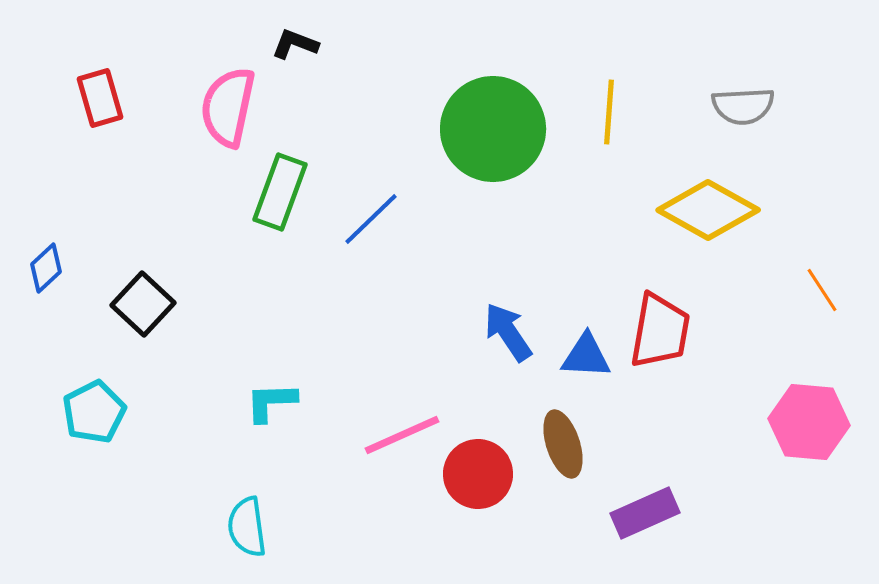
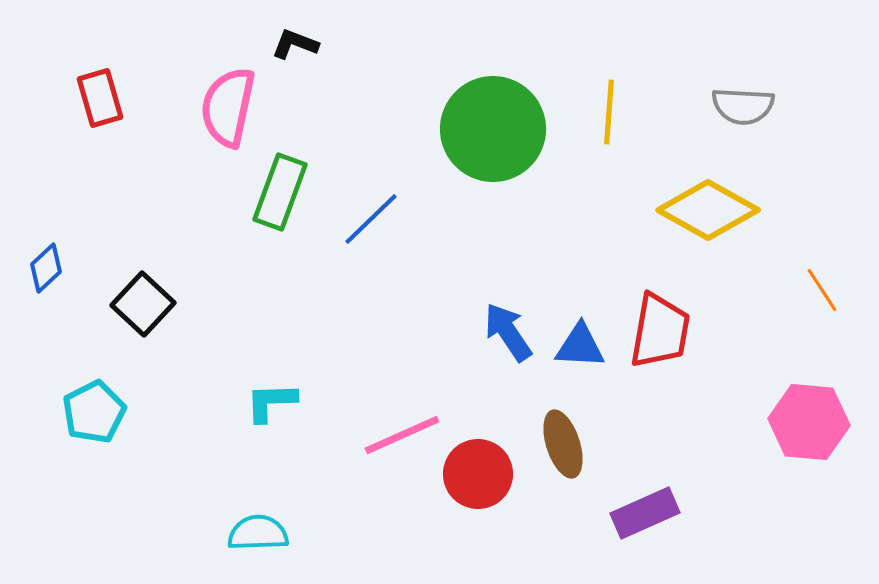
gray semicircle: rotated 6 degrees clockwise
blue triangle: moved 6 px left, 10 px up
cyan semicircle: moved 11 px right, 6 px down; rotated 96 degrees clockwise
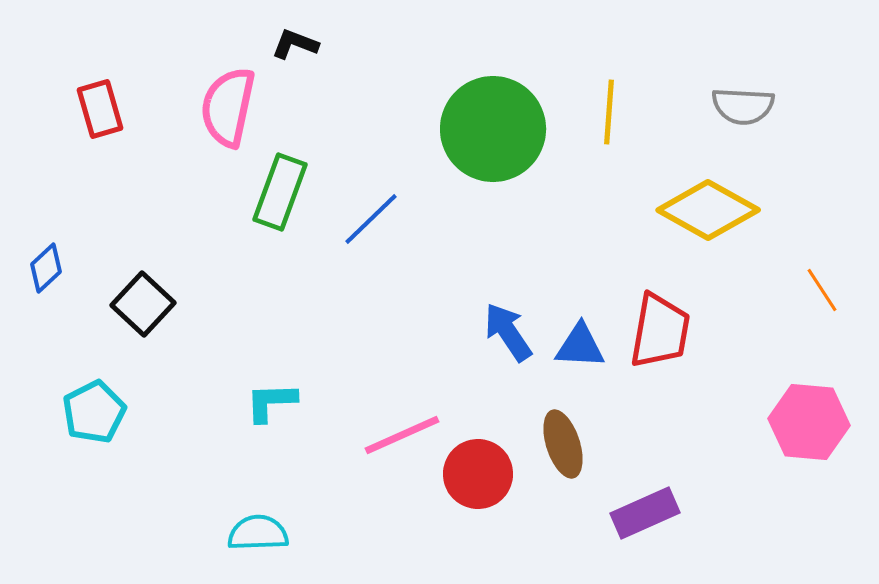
red rectangle: moved 11 px down
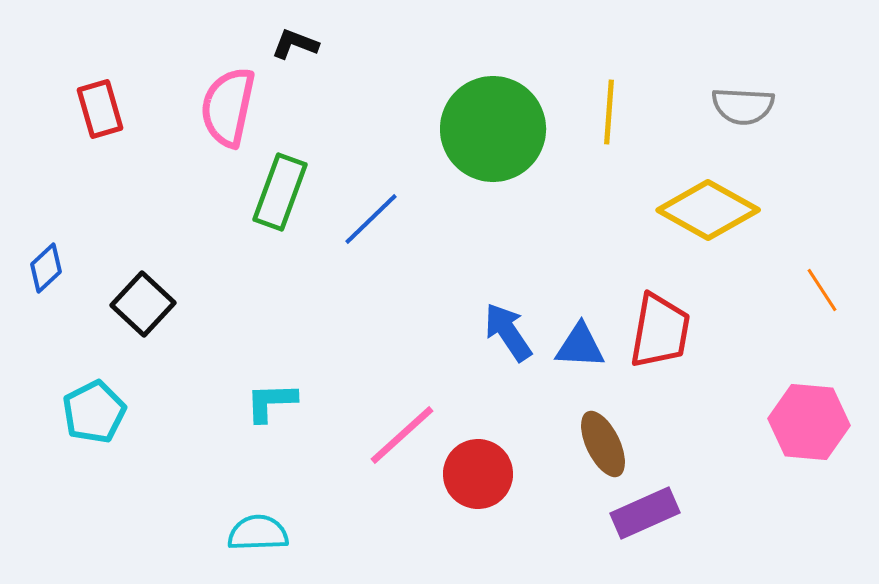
pink line: rotated 18 degrees counterclockwise
brown ellipse: moved 40 px right; rotated 8 degrees counterclockwise
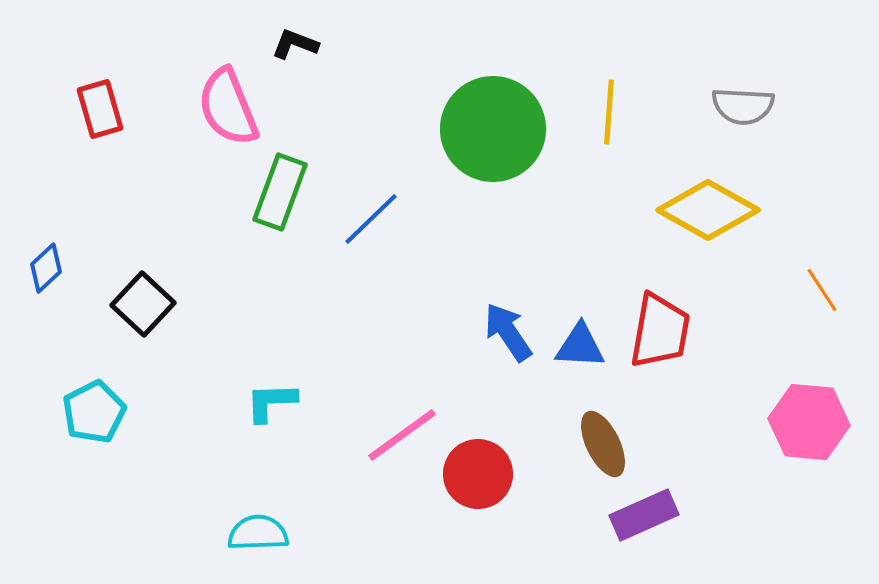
pink semicircle: rotated 34 degrees counterclockwise
pink line: rotated 6 degrees clockwise
purple rectangle: moved 1 px left, 2 px down
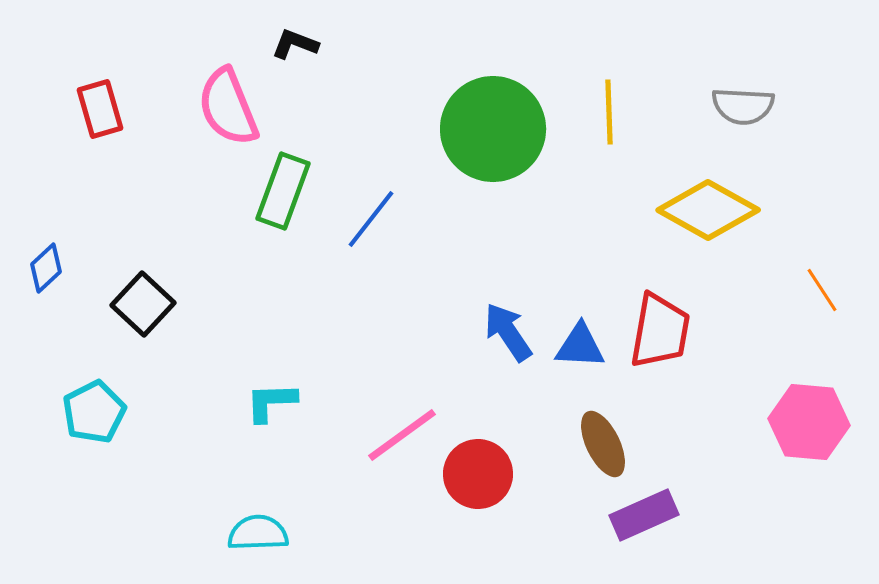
yellow line: rotated 6 degrees counterclockwise
green rectangle: moved 3 px right, 1 px up
blue line: rotated 8 degrees counterclockwise
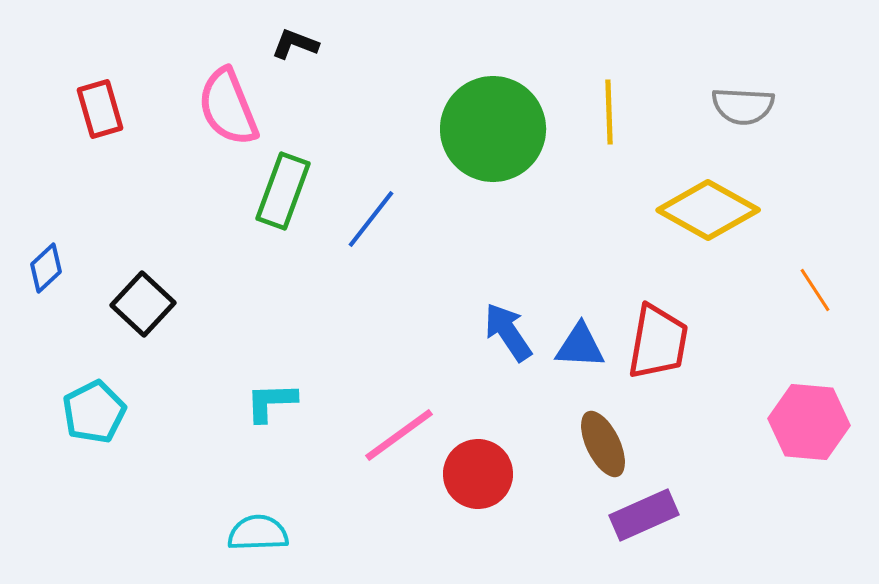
orange line: moved 7 px left
red trapezoid: moved 2 px left, 11 px down
pink line: moved 3 px left
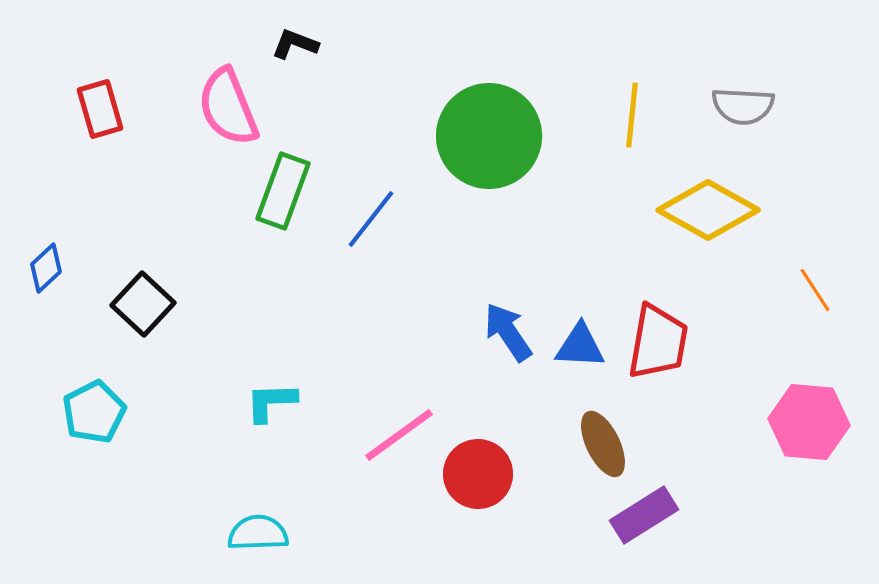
yellow line: moved 23 px right, 3 px down; rotated 8 degrees clockwise
green circle: moved 4 px left, 7 px down
purple rectangle: rotated 8 degrees counterclockwise
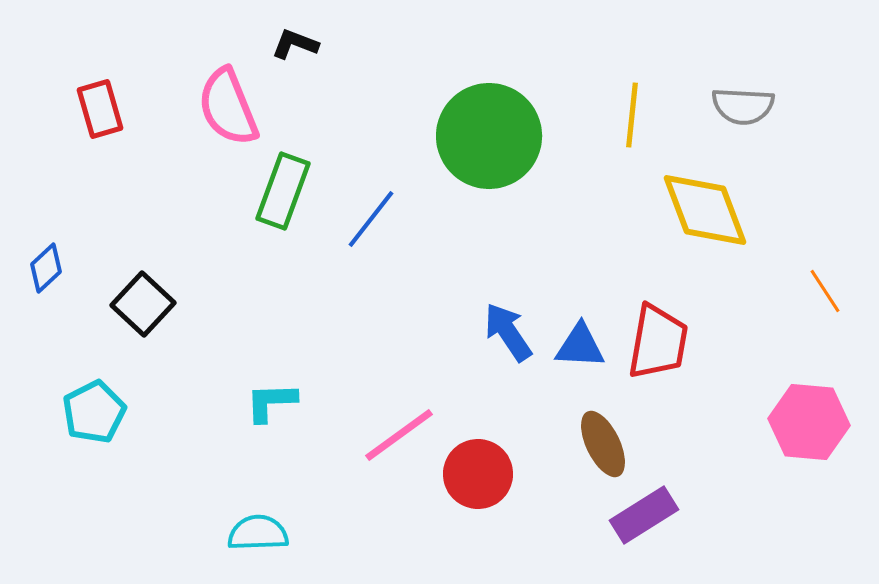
yellow diamond: moved 3 px left; rotated 40 degrees clockwise
orange line: moved 10 px right, 1 px down
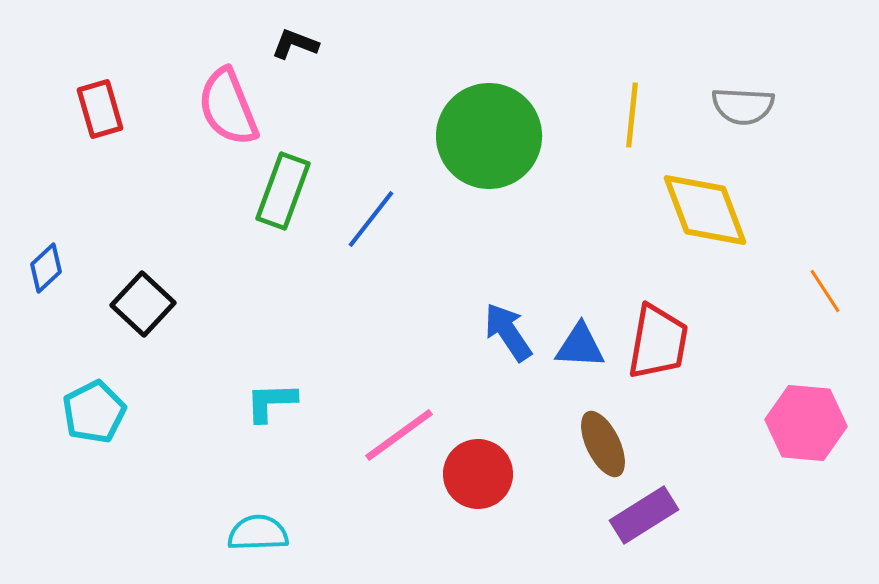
pink hexagon: moved 3 px left, 1 px down
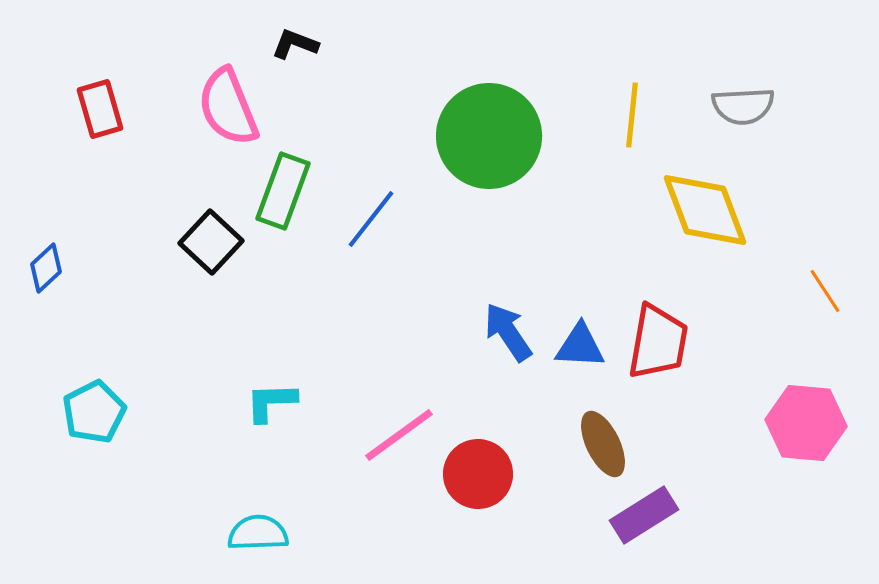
gray semicircle: rotated 6 degrees counterclockwise
black square: moved 68 px right, 62 px up
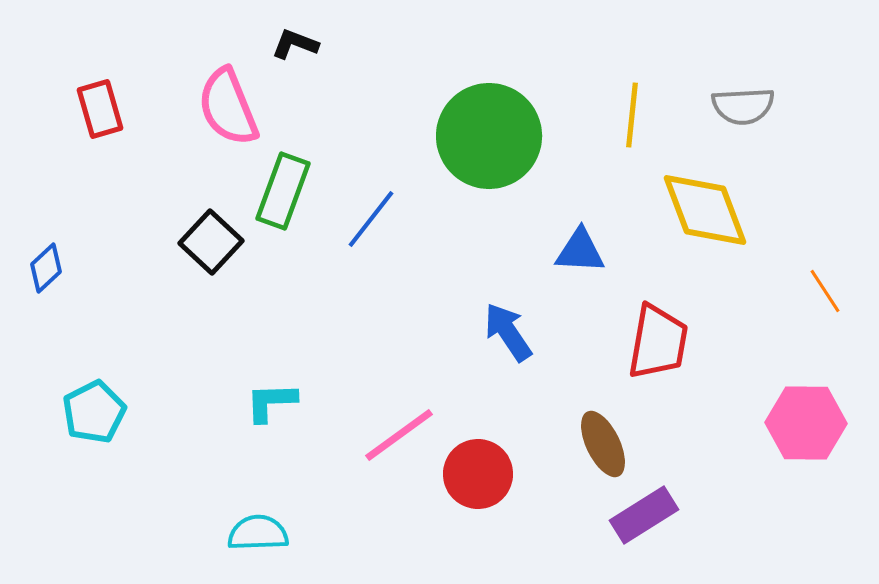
blue triangle: moved 95 px up
pink hexagon: rotated 4 degrees counterclockwise
